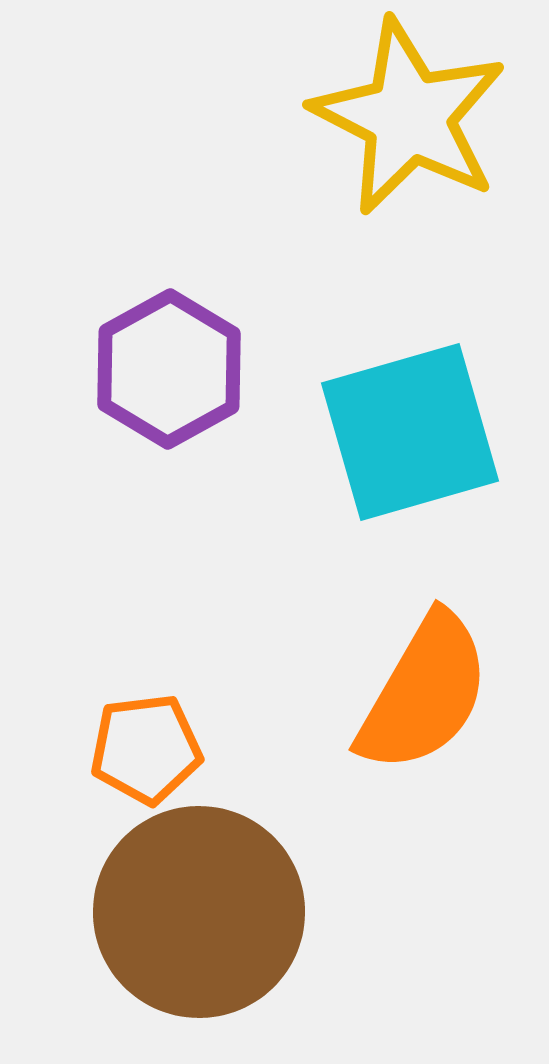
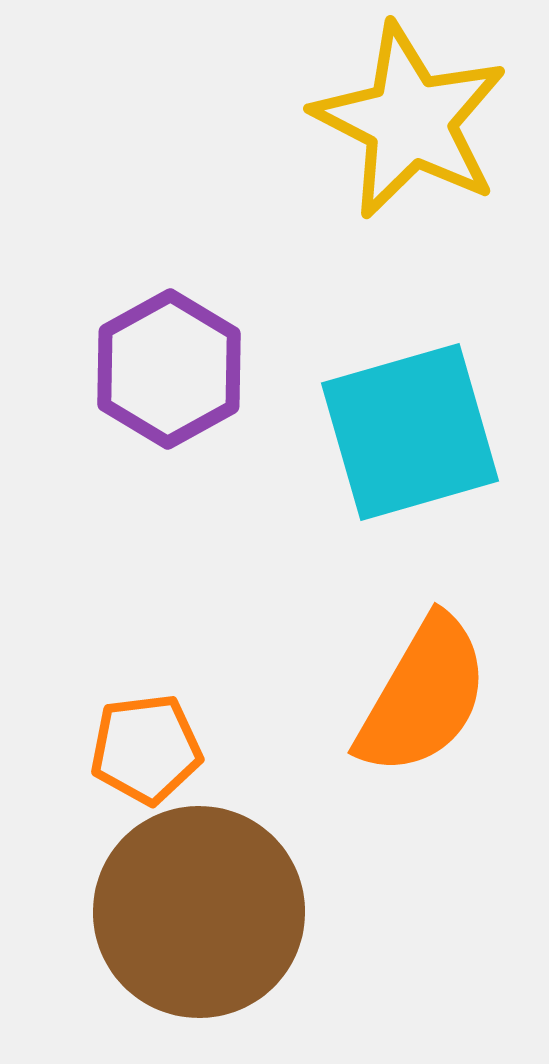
yellow star: moved 1 px right, 4 px down
orange semicircle: moved 1 px left, 3 px down
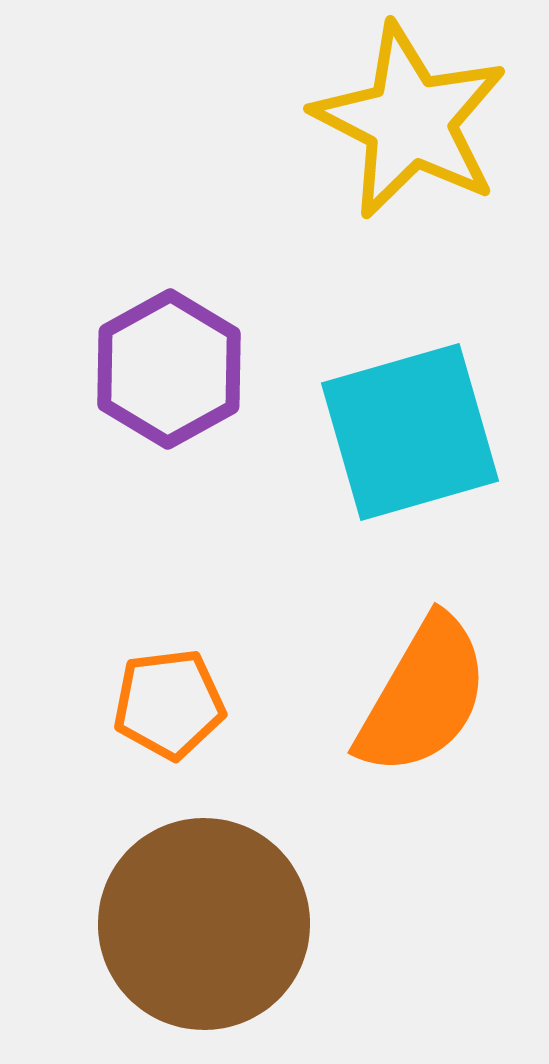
orange pentagon: moved 23 px right, 45 px up
brown circle: moved 5 px right, 12 px down
